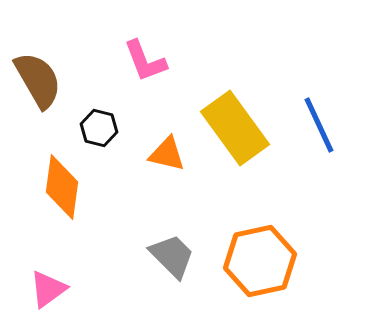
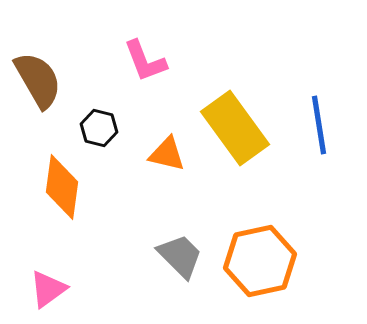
blue line: rotated 16 degrees clockwise
gray trapezoid: moved 8 px right
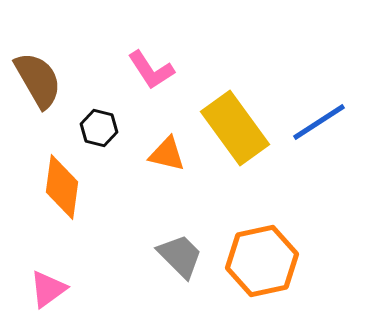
pink L-shape: moved 6 px right, 9 px down; rotated 12 degrees counterclockwise
blue line: moved 3 px up; rotated 66 degrees clockwise
orange hexagon: moved 2 px right
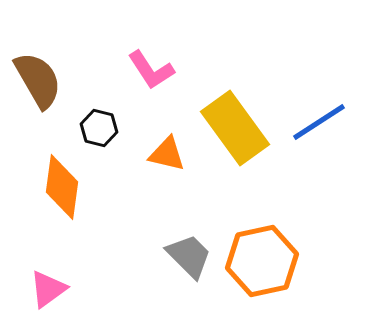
gray trapezoid: moved 9 px right
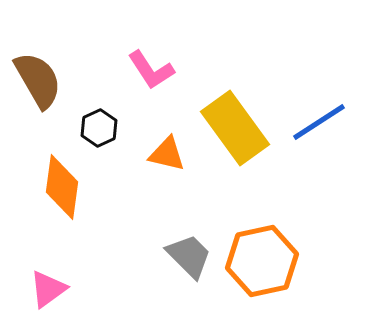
black hexagon: rotated 21 degrees clockwise
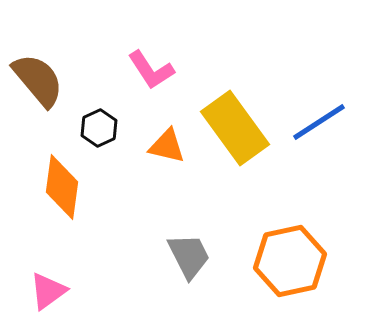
brown semicircle: rotated 10 degrees counterclockwise
orange triangle: moved 8 px up
gray trapezoid: rotated 18 degrees clockwise
orange hexagon: moved 28 px right
pink triangle: moved 2 px down
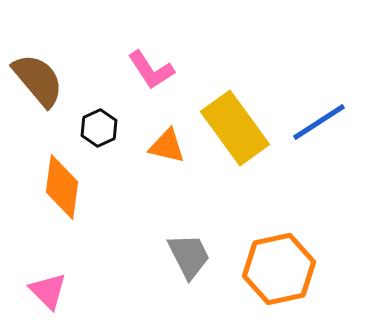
orange hexagon: moved 11 px left, 8 px down
pink triangle: rotated 39 degrees counterclockwise
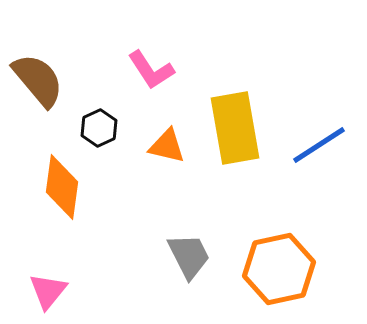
blue line: moved 23 px down
yellow rectangle: rotated 26 degrees clockwise
pink triangle: rotated 24 degrees clockwise
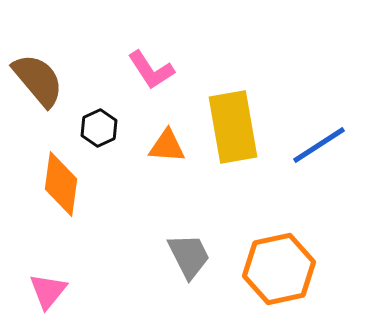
yellow rectangle: moved 2 px left, 1 px up
orange triangle: rotated 9 degrees counterclockwise
orange diamond: moved 1 px left, 3 px up
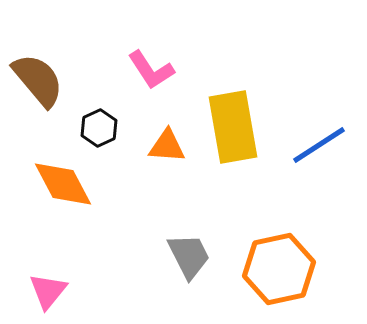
orange diamond: moved 2 px right; rotated 36 degrees counterclockwise
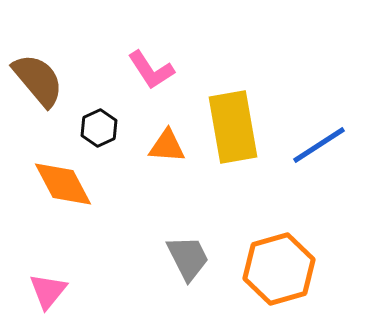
gray trapezoid: moved 1 px left, 2 px down
orange hexagon: rotated 4 degrees counterclockwise
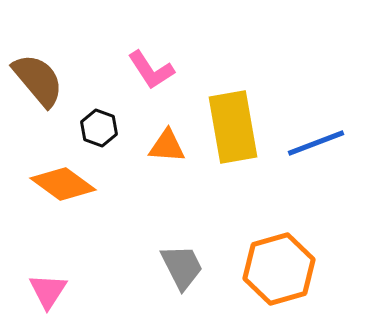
black hexagon: rotated 15 degrees counterclockwise
blue line: moved 3 px left, 2 px up; rotated 12 degrees clockwise
orange diamond: rotated 26 degrees counterclockwise
gray trapezoid: moved 6 px left, 9 px down
pink triangle: rotated 6 degrees counterclockwise
